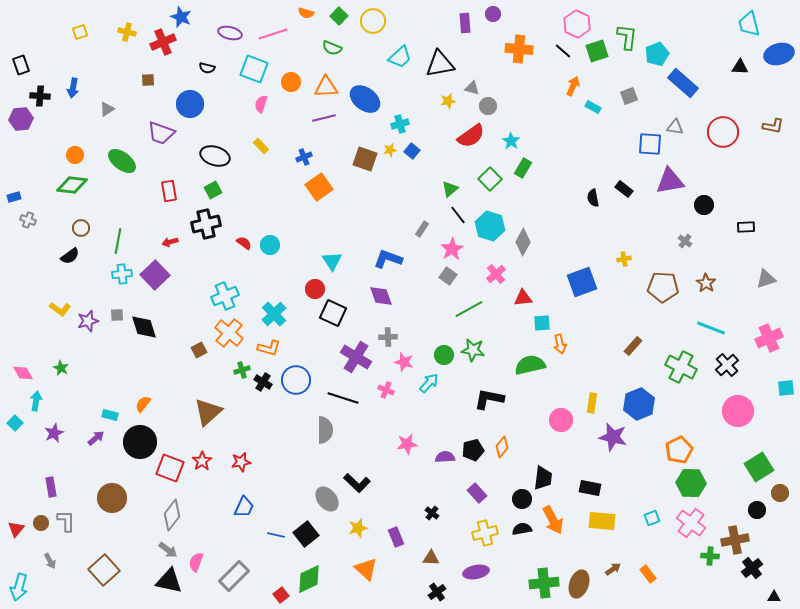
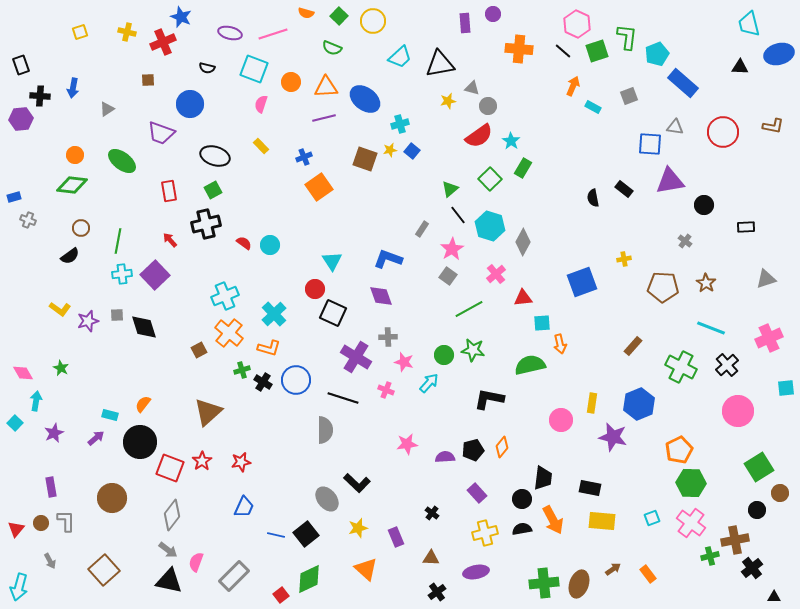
red semicircle at (471, 136): moved 8 px right
red arrow at (170, 242): moved 2 px up; rotated 63 degrees clockwise
green cross at (710, 556): rotated 18 degrees counterclockwise
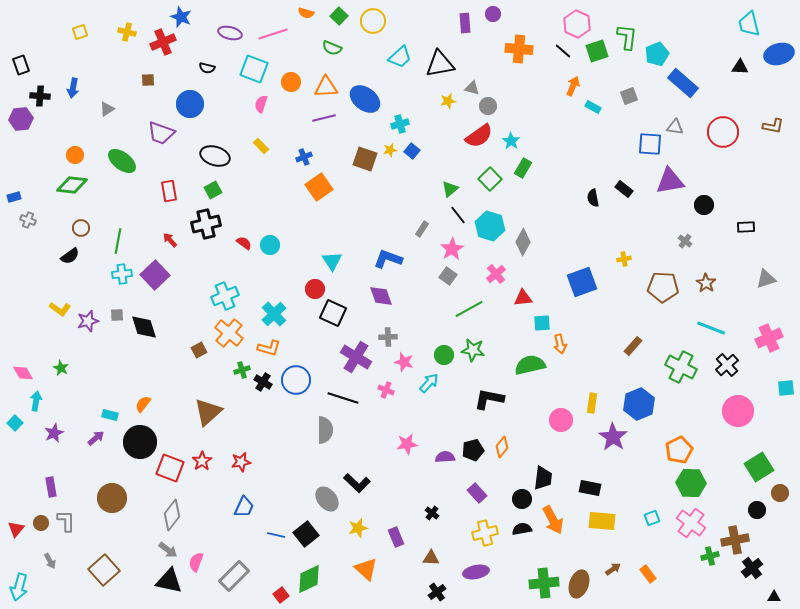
purple star at (613, 437): rotated 20 degrees clockwise
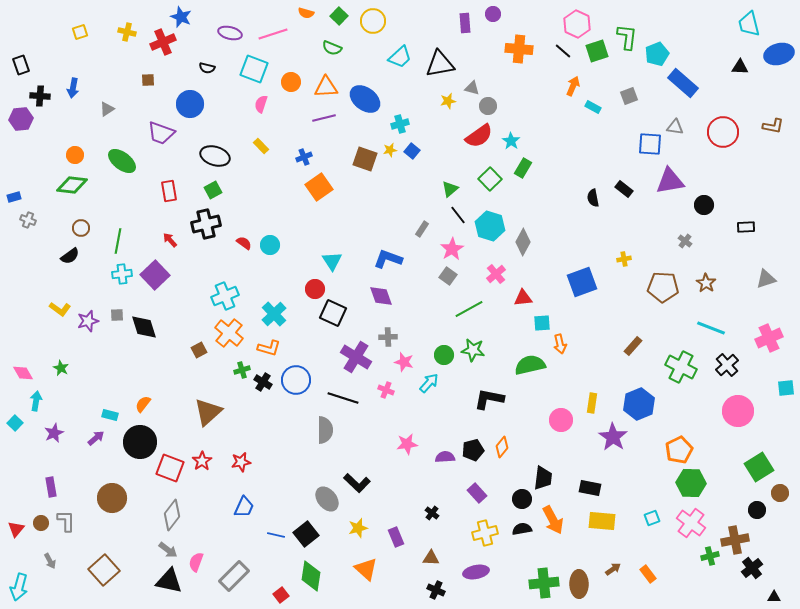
green diamond at (309, 579): moved 2 px right, 3 px up; rotated 56 degrees counterclockwise
brown ellipse at (579, 584): rotated 20 degrees counterclockwise
black cross at (437, 592): moved 1 px left, 2 px up; rotated 30 degrees counterclockwise
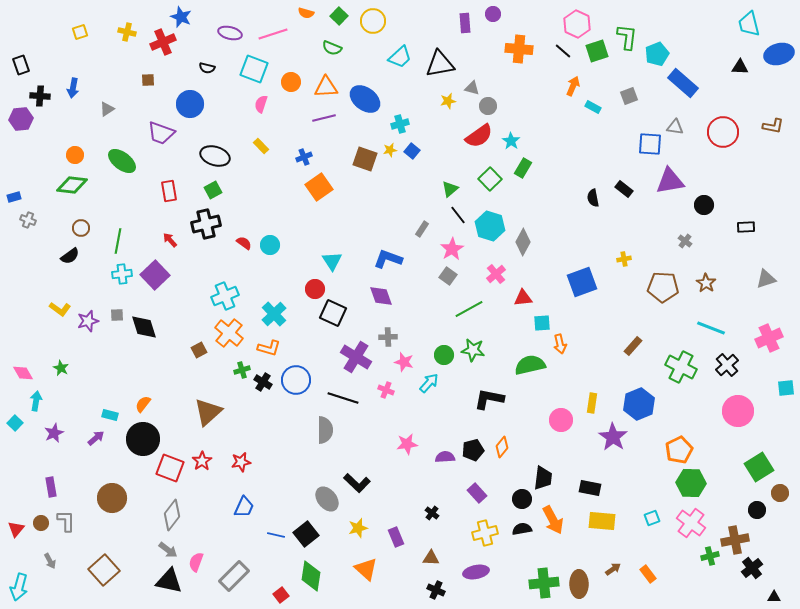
black circle at (140, 442): moved 3 px right, 3 px up
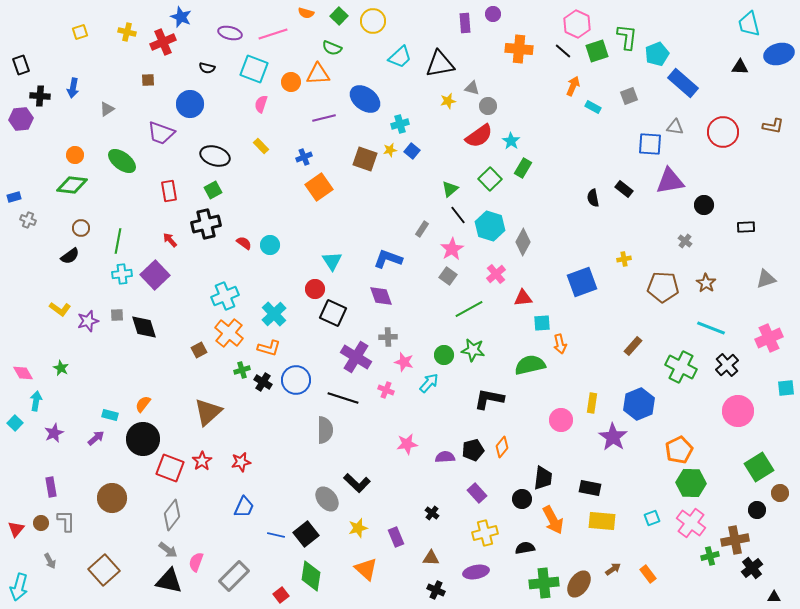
orange triangle at (326, 87): moved 8 px left, 13 px up
black semicircle at (522, 529): moved 3 px right, 19 px down
brown ellipse at (579, 584): rotated 36 degrees clockwise
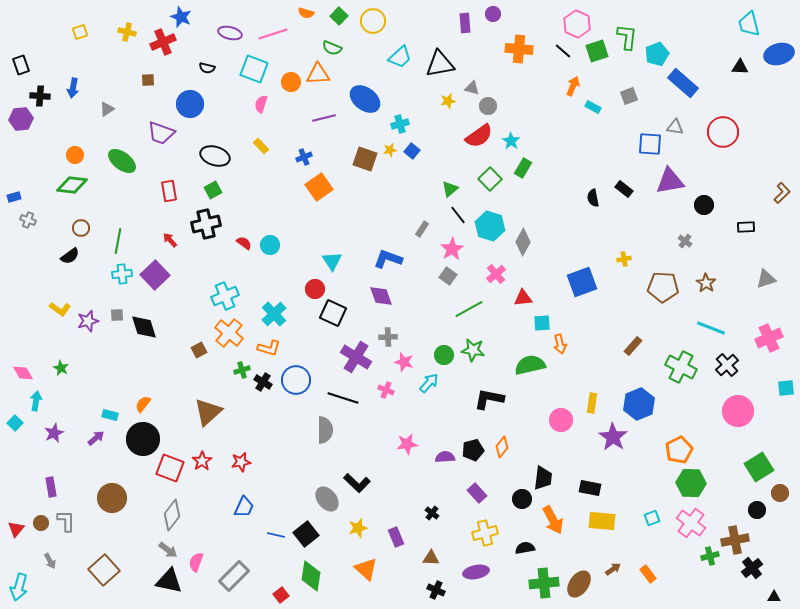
brown L-shape at (773, 126): moved 9 px right, 67 px down; rotated 55 degrees counterclockwise
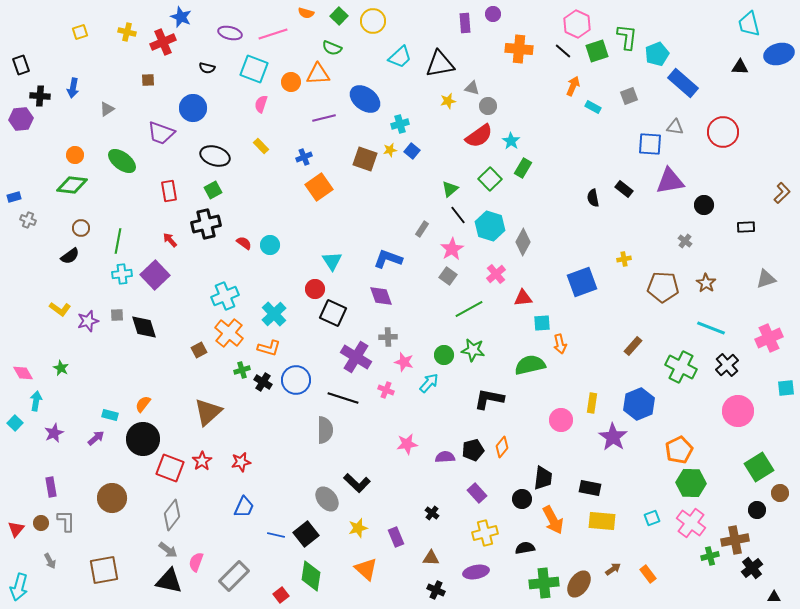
blue circle at (190, 104): moved 3 px right, 4 px down
brown square at (104, 570): rotated 32 degrees clockwise
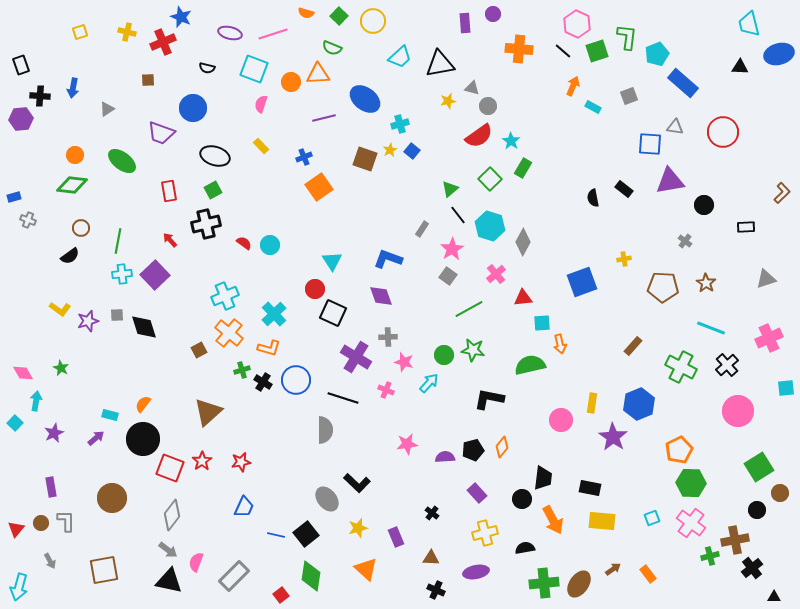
yellow star at (390, 150): rotated 16 degrees counterclockwise
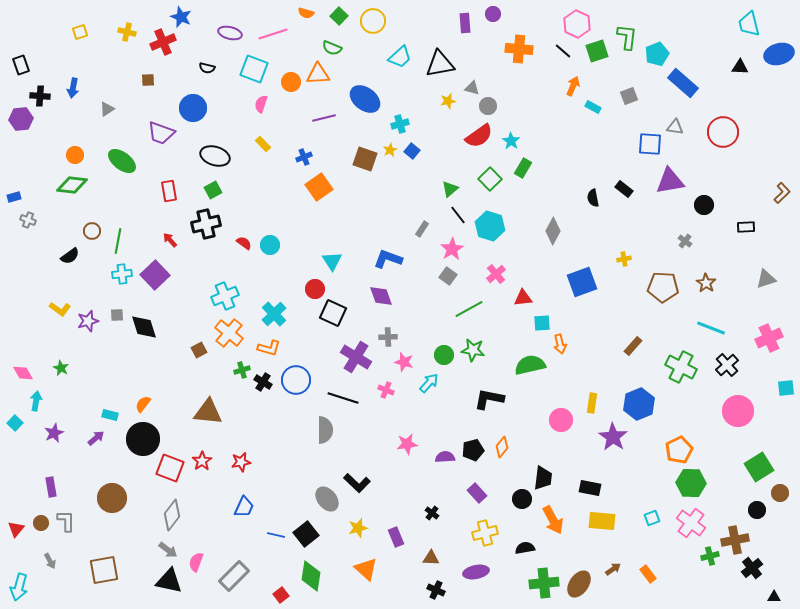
yellow rectangle at (261, 146): moved 2 px right, 2 px up
brown circle at (81, 228): moved 11 px right, 3 px down
gray diamond at (523, 242): moved 30 px right, 11 px up
brown triangle at (208, 412): rotated 48 degrees clockwise
